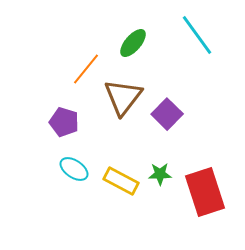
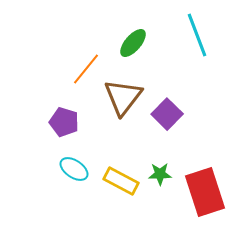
cyan line: rotated 15 degrees clockwise
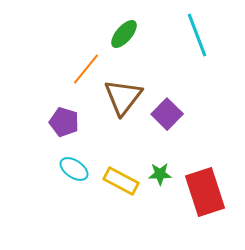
green ellipse: moved 9 px left, 9 px up
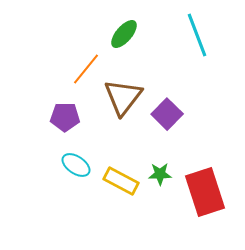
purple pentagon: moved 1 px right, 5 px up; rotated 16 degrees counterclockwise
cyan ellipse: moved 2 px right, 4 px up
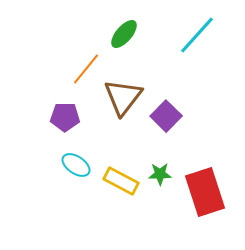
cyan line: rotated 63 degrees clockwise
purple square: moved 1 px left, 2 px down
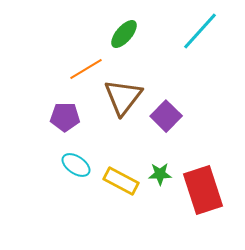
cyan line: moved 3 px right, 4 px up
orange line: rotated 20 degrees clockwise
red rectangle: moved 2 px left, 2 px up
